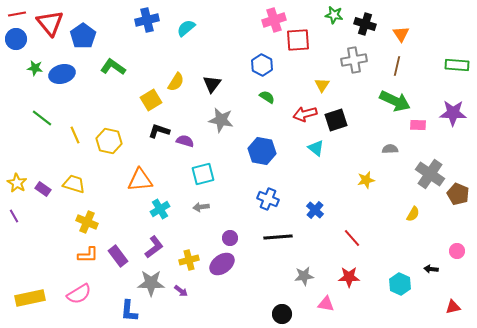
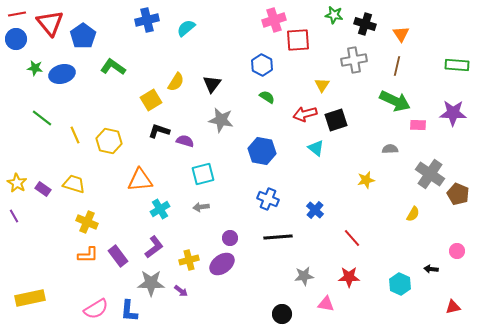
pink semicircle at (79, 294): moved 17 px right, 15 px down
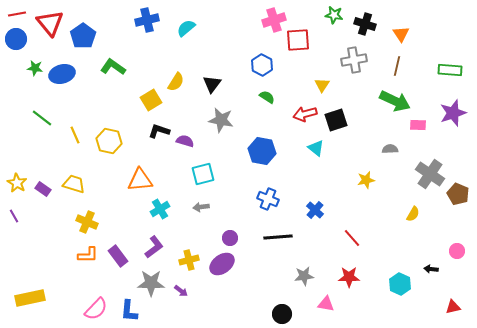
green rectangle at (457, 65): moved 7 px left, 5 px down
purple star at (453, 113): rotated 20 degrees counterclockwise
pink semicircle at (96, 309): rotated 15 degrees counterclockwise
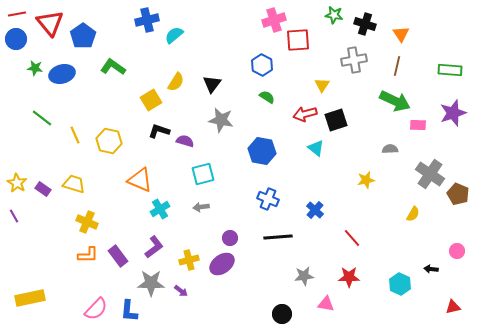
cyan semicircle at (186, 28): moved 12 px left, 7 px down
orange triangle at (140, 180): rotated 28 degrees clockwise
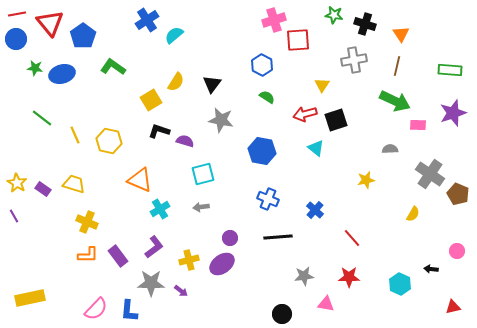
blue cross at (147, 20): rotated 20 degrees counterclockwise
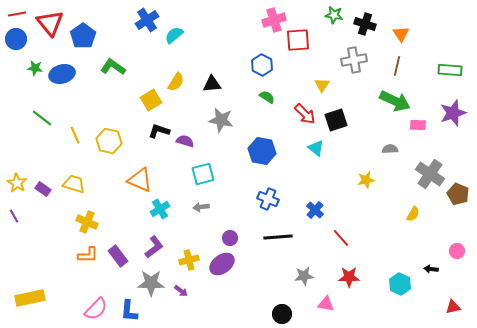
black triangle at (212, 84): rotated 48 degrees clockwise
red arrow at (305, 114): rotated 120 degrees counterclockwise
red line at (352, 238): moved 11 px left
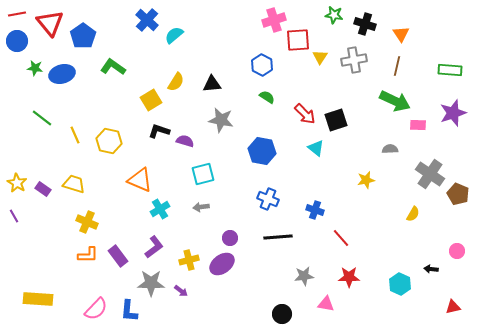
blue cross at (147, 20): rotated 15 degrees counterclockwise
blue circle at (16, 39): moved 1 px right, 2 px down
yellow triangle at (322, 85): moved 2 px left, 28 px up
blue cross at (315, 210): rotated 24 degrees counterclockwise
yellow rectangle at (30, 298): moved 8 px right, 1 px down; rotated 16 degrees clockwise
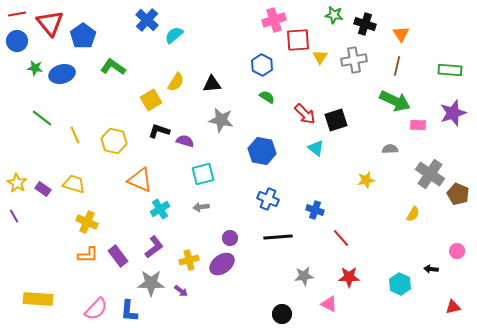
yellow hexagon at (109, 141): moved 5 px right
pink triangle at (326, 304): moved 3 px right; rotated 18 degrees clockwise
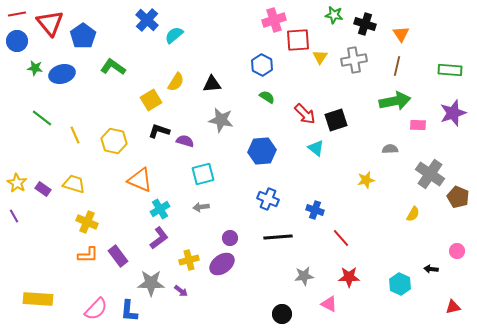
green arrow at (395, 101): rotated 36 degrees counterclockwise
blue hexagon at (262, 151): rotated 16 degrees counterclockwise
brown pentagon at (458, 194): moved 3 px down
purple L-shape at (154, 247): moved 5 px right, 9 px up
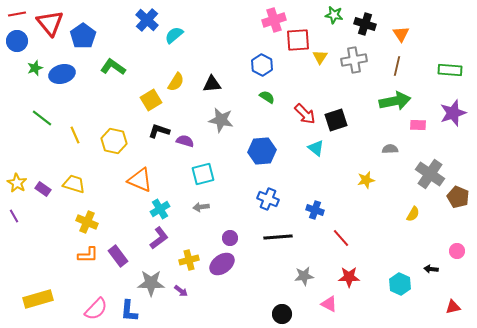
green star at (35, 68): rotated 28 degrees counterclockwise
yellow rectangle at (38, 299): rotated 20 degrees counterclockwise
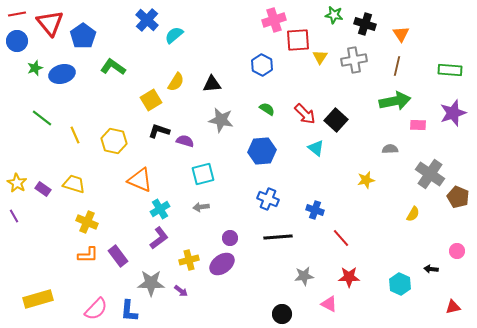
green semicircle at (267, 97): moved 12 px down
black square at (336, 120): rotated 30 degrees counterclockwise
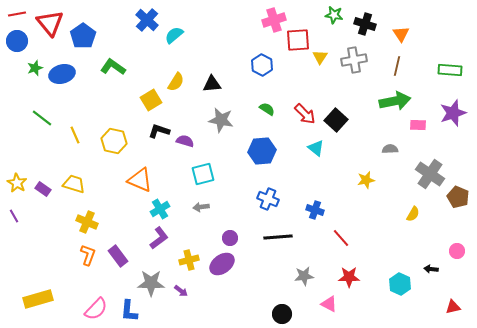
orange L-shape at (88, 255): rotated 70 degrees counterclockwise
